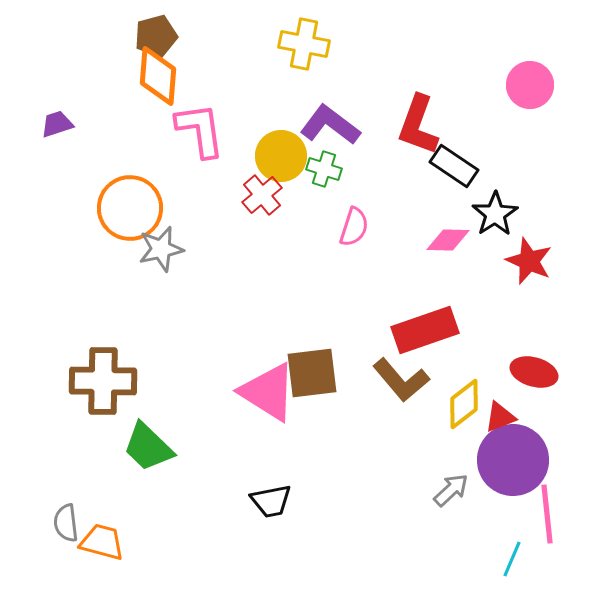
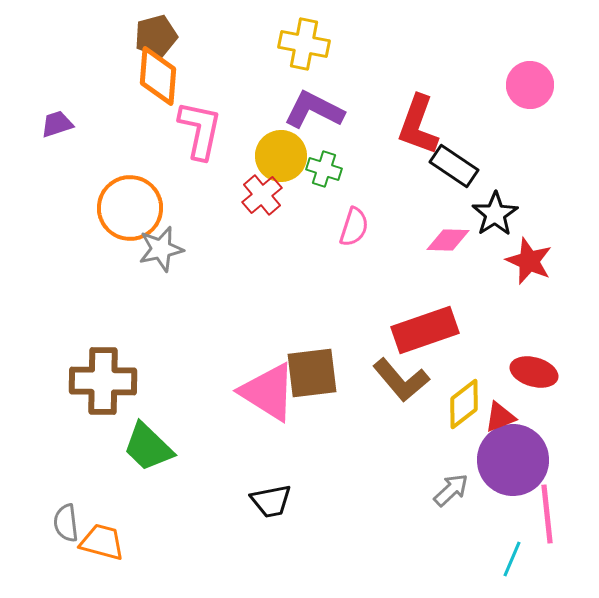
purple L-shape: moved 16 px left, 15 px up; rotated 10 degrees counterclockwise
pink L-shape: rotated 20 degrees clockwise
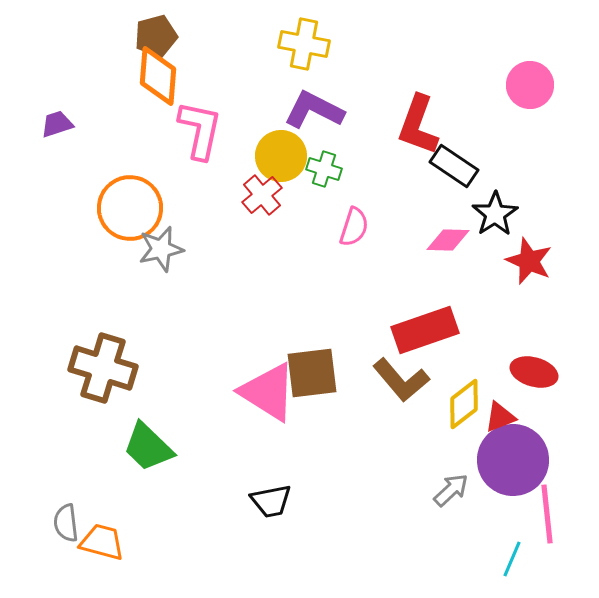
brown cross: moved 13 px up; rotated 16 degrees clockwise
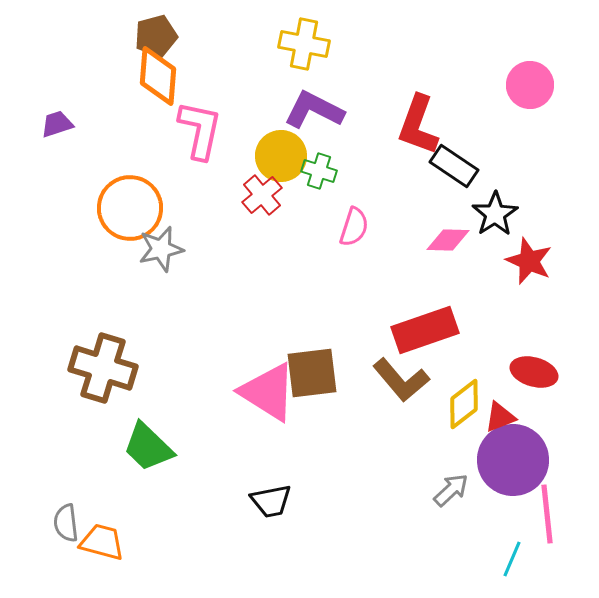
green cross: moved 5 px left, 2 px down
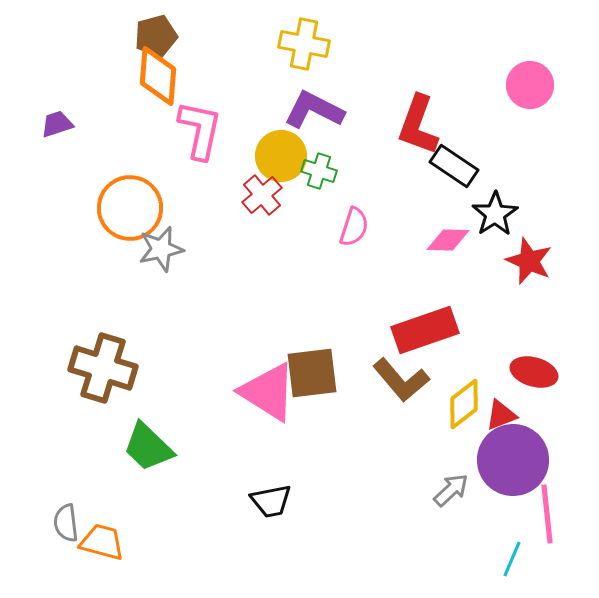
red triangle: moved 1 px right, 2 px up
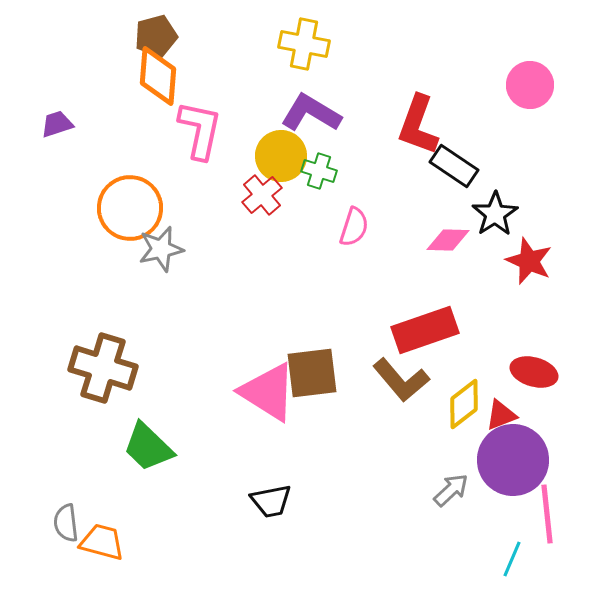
purple L-shape: moved 3 px left, 3 px down; rotated 4 degrees clockwise
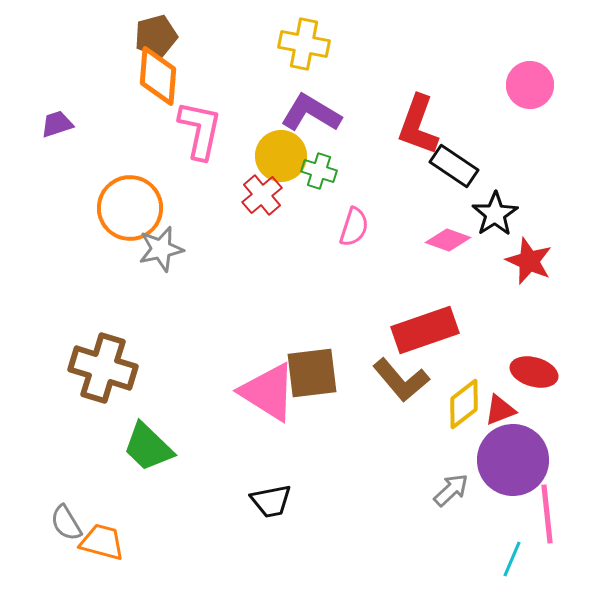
pink diamond: rotated 18 degrees clockwise
red triangle: moved 1 px left, 5 px up
gray semicircle: rotated 24 degrees counterclockwise
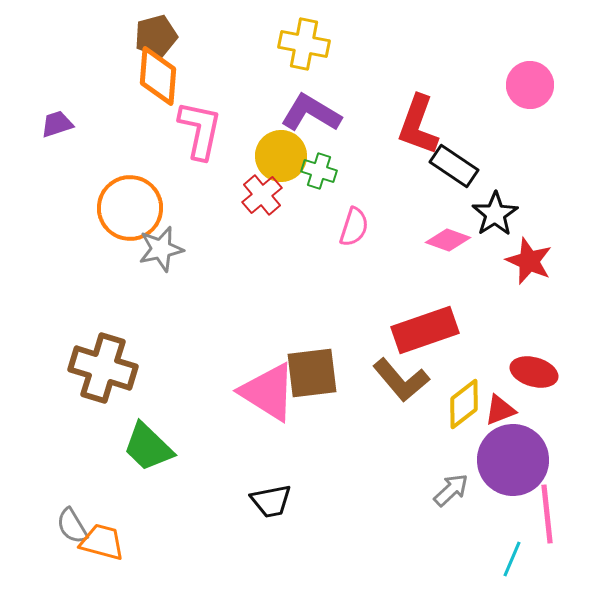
gray semicircle: moved 6 px right, 3 px down
